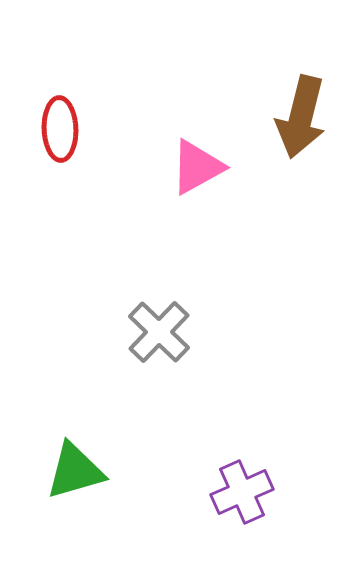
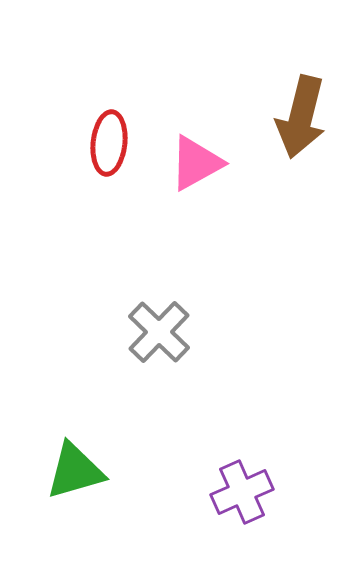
red ellipse: moved 49 px right, 14 px down; rotated 8 degrees clockwise
pink triangle: moved 1 px left, 4 px up
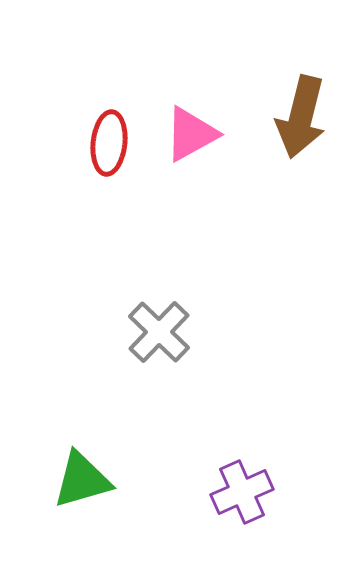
pink triangle: moved 5 px left, 29 px up
green triangle: moved 7 px right, 9 px down
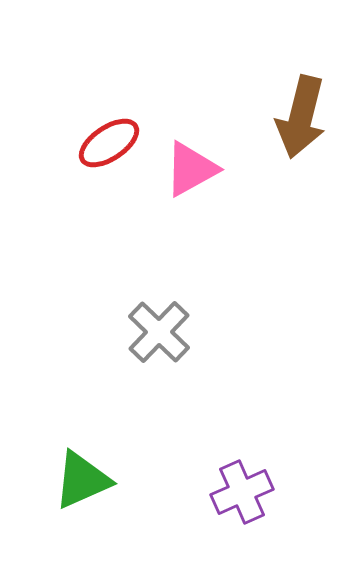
pink triangle: moved 35 px down
red ellipse: rotated 50 degrees clockwise
green triangle: rotated 8 degrees counterclockwise
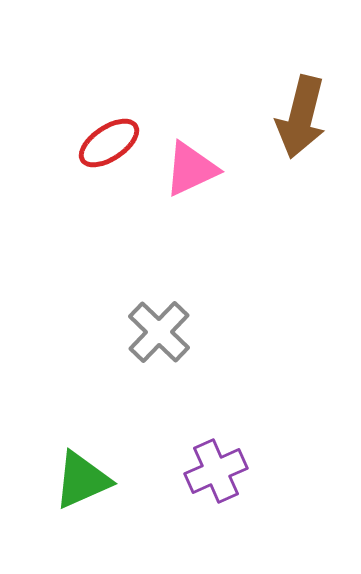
pink triangle: rotated 4 degrees clockwise
purple cross: moved 26 px left, 21 px up
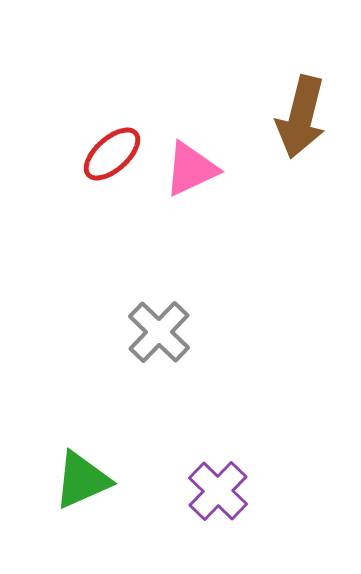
red ellipse: moved 3 px right, 11 px down; rotated 8 degrees counterclockwise
purple cross: moved 2 px right, 20 px down; rotated 22 degrees counterclockwise
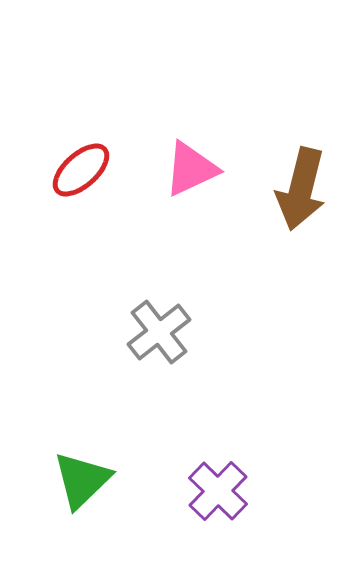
brown arrow: moved 72 px down
red ellipse: moved 31 px left, 16 px down
gray cross: rotated 8 degrees clockwise
green triangle: rotated 20 degrees counterclockwise
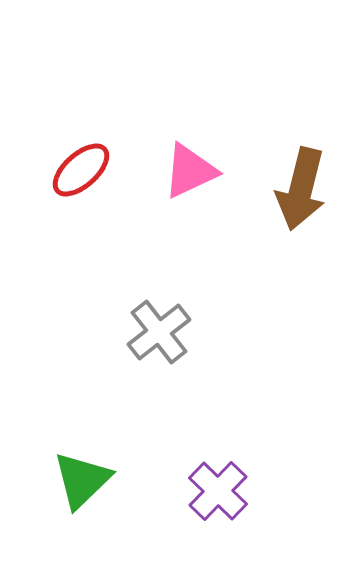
pink triangle: moved 1 px left, 2 px down
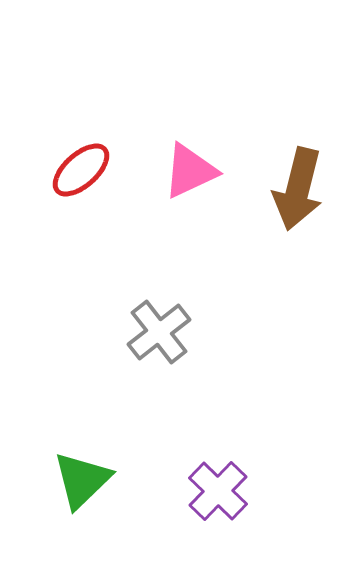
brown arrow: moved 3 px left
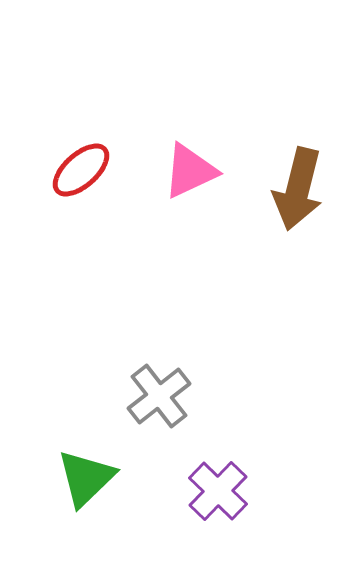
gray cross: moved 64 px down
green triangle: moved 4 px right, 2 px up
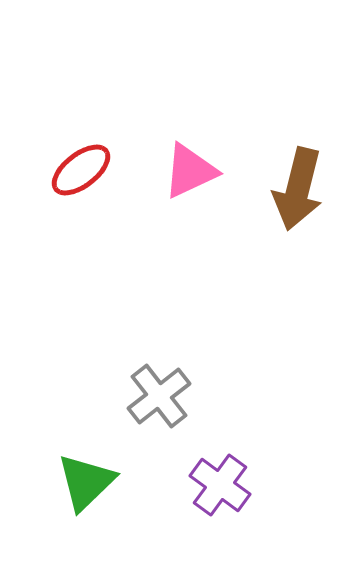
red ellipse: rotated 4 degrees clockwise
green triangle: moved 4 px down
purple cross: moved 2 px right, 6 px up; rotated 8 degrees counterclockwise
